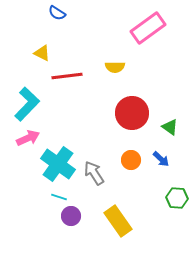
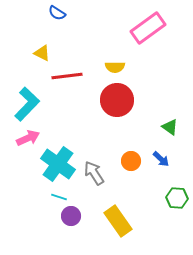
red circle: moved 15 px left, 13 px up
orange circle: moved 1 px down
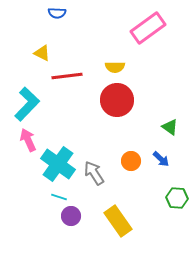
blue semicircle: rotated 30 degrees counterclockwise
pink arrow: moved 2 px down; rotated 90 degrees counterclockwise
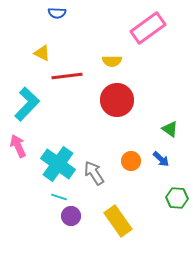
yellow semicircle: moved 3 px left, 6 px up
green triangle: moved 2 px down
pink arrow: moved 10 px left, 6 px down
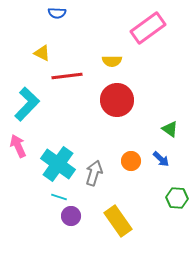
gray arrow: rotated 50 degrees clockwise
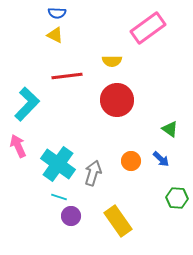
yellow triangle: moved 13 px right, 18 px up
gray arrow: moved 1 px left
